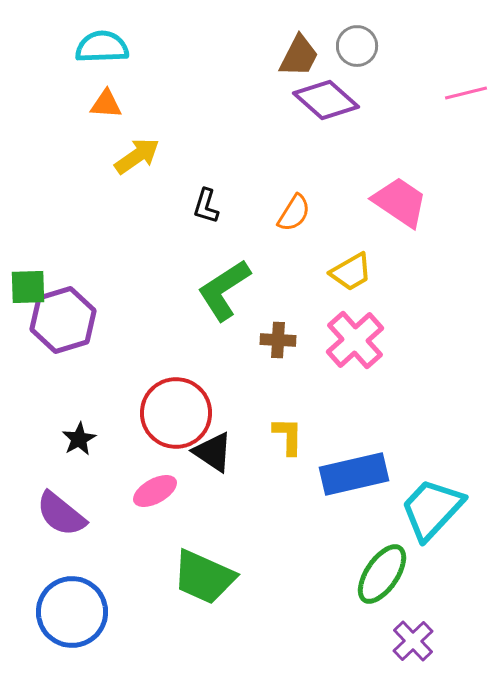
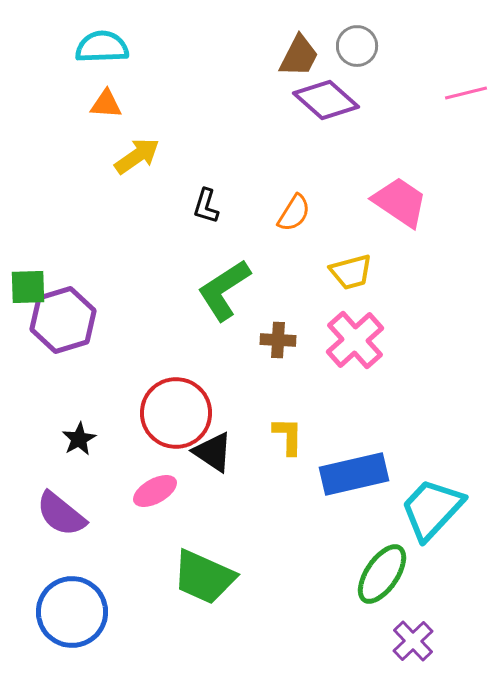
yellow trapezoid: rotated 15 degrees clockwise
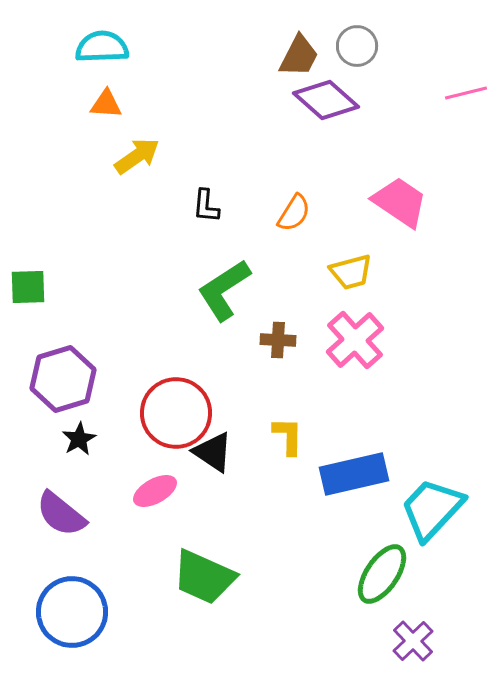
black L-shape: rotated 12 degrees counterclockwise
purple hexagon: moved 59 px down
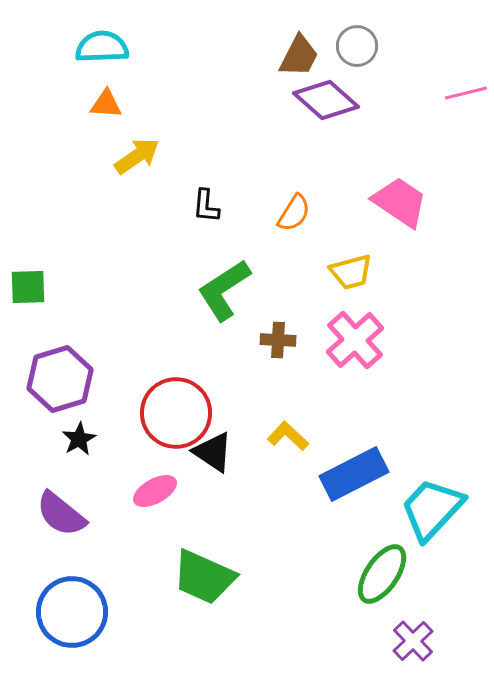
purple hexagon: moved 3 px left
yellow L-shape: rotated 48 degrees counterclockwise
blue rectangle: rotated 14 degrees counterclockwise
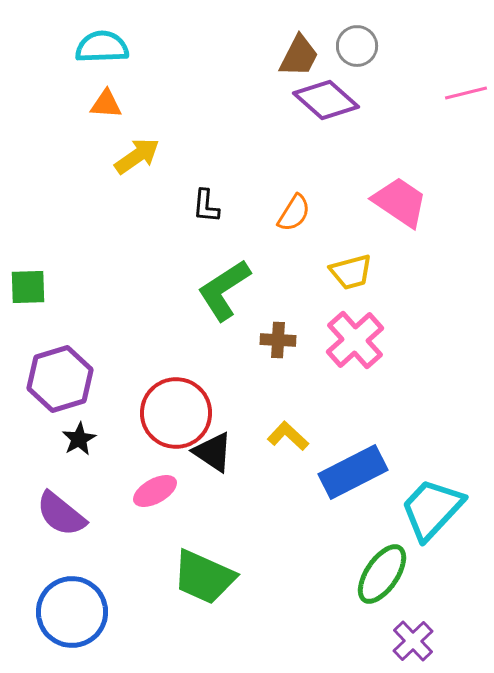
blue rectangle: moved 1 px left, 2 px up
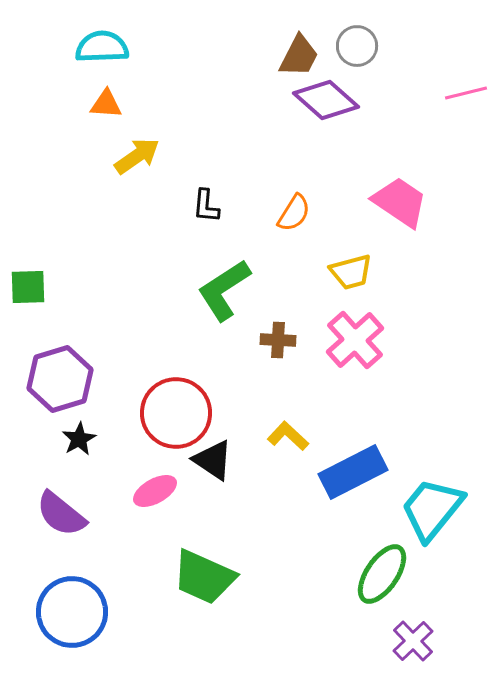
black triangle: moved 8 px down
cyan trapezoid: rotated 4 degrees counterclockwise
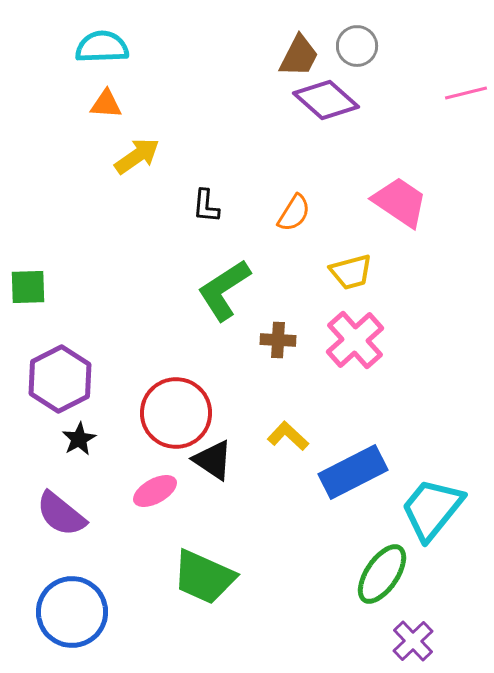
purple hexagon: rotated 10 degrees counterclockwise
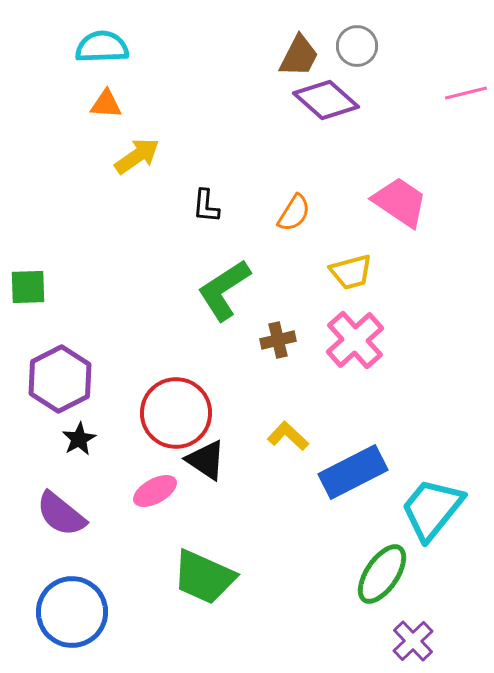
brown cross: rotated 16 degrees counterclockwise
black triangle: moved 7 px left
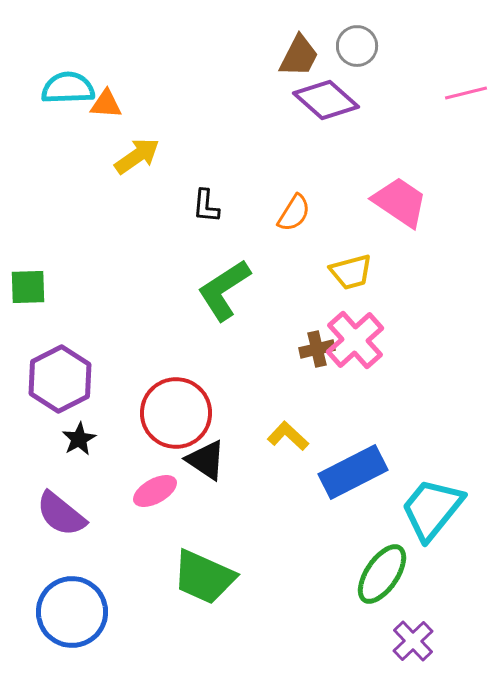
cyan semicircle: moved 34 px left, 41 px down
brown cross: moved 39 px right, 9 px down
